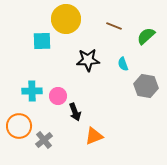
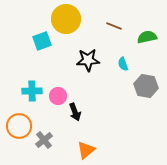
green semicircle: moved 1 px right, 1 px down; rotated 30 degrees clockwise
cyan square: rotated 18 degrees counterclockwise
orange triangle: moved 8 px left, 14 px down; rotated 18 degrees counterclockwise
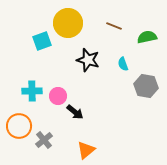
yellow circle: moved 2 px right, 4 px down
black star: rotated 20 degrees clockwise
black arrow: rotated 30 degrees counterclockwise
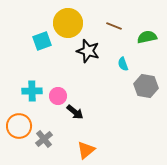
black star: moved 9 px up
gray cross: moved 1 px up
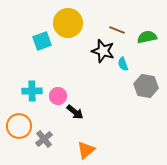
brown line: moved 3 px right, 4 px down
black star: moved 15 px right
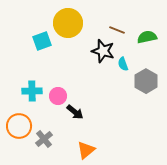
gray hexagon: moved 5 px up; rotated 20 degrees clockwise
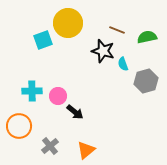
cyan square: moved 1 px right, 1 px up
gray hexagon: rotated 15 degrees clockwise
gray cross: moved 6 px right, 7 px down
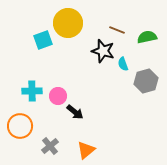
orange circle: moved 1 px right
